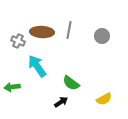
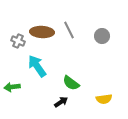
gray line: rotated 36 degrees counterclockwise
yellow semicircle: rotated 21 degrees clockwise
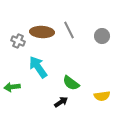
cyan arrow: moved 1 px right, 1 px down
yellow semicircle: moved 2 px left, 3 px up
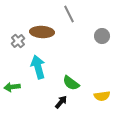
gray line: moved 16 px up
gray cross: rotated 24 degrees clockwise
cyan arrow: rotated 20 degrees clockwise
black arrow: rotated 16 degrees counterclockwise
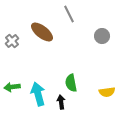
brown ellipse: rotated 35 degrees clockwise
gray cross: moved 6 px left
cyan arrow: moved 27 px down
green semicircle: rotated 42 degrees clockwise
yellow semicircle: moved 5 px right, 4 px up
black arrow: rotated 48 degrees counterclockwise
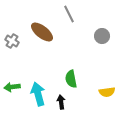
gray cross: rotated 16 degrees counterclockwise
green semicircle: moved 4 px up
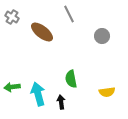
gray cross: moved 24 px up
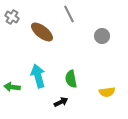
green arrow: rotated 14 degrees clockwise
cyan arrow: moved 18 px up
black arrow: rotated 72 degrees clockwise
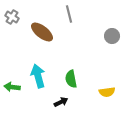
gray line: rotated 12 degrees clockwise
gray circle: moved 10 px right
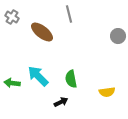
gray circle: moved 6 px right
cyan arrow: rotated 30 degrees counterclockwise
green arrow: moved 4 px up
